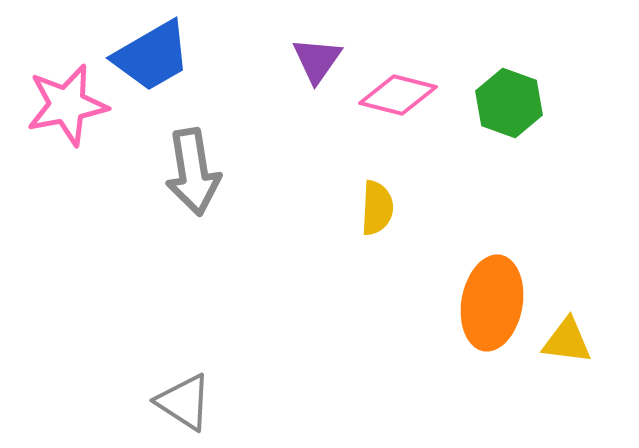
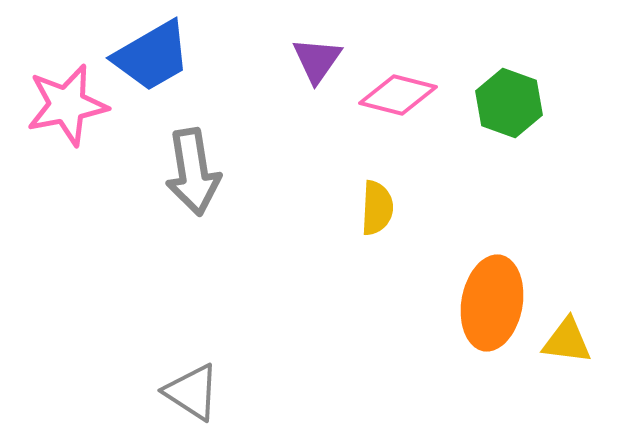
gray triangle: moved 8 px right, 10 px up
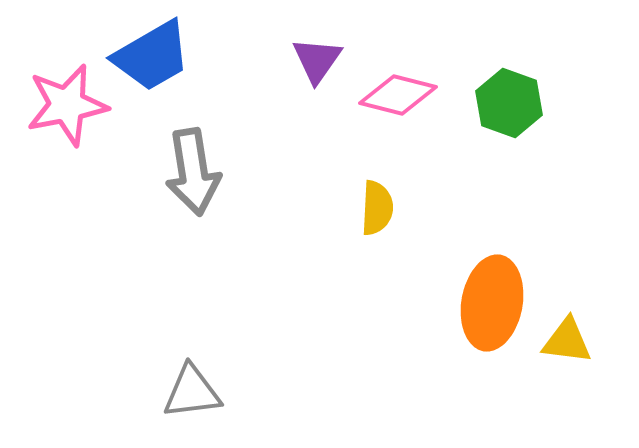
gray triangle: rotated 40 degrees counterclockwise
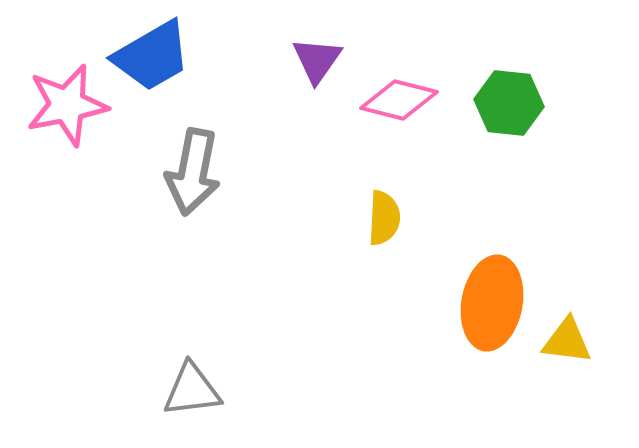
pink diamond: moved 1 px right, 5 px down
green hexagon: rotated 14 degrees counterclockwise
gray arrow: rotated 20 degrees clockwise
yellow semicircle: moved 7 px right, 10 px down
gray triangle: moved 2 px up
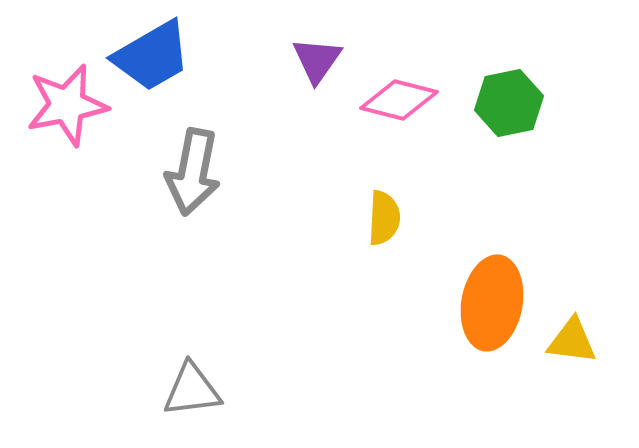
green hexagon: rotated 18 degrees counterclockwise
yellow triangle: moved 5 px right
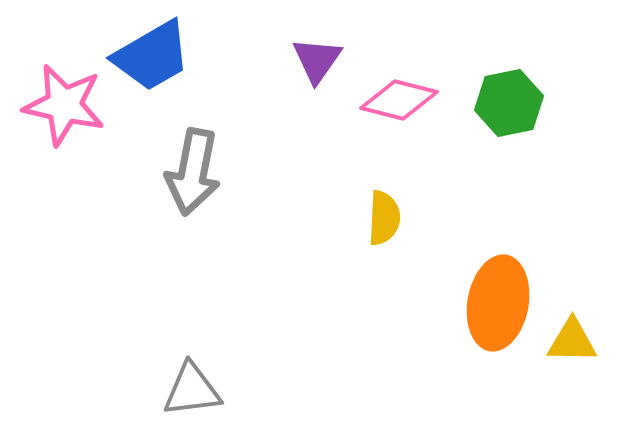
pink star: moved 3 px left; rotated 24 degrees clockwise
orange ellipse: moved 6 px right
yellow triangle: rotated 6 degrees counterclockwise
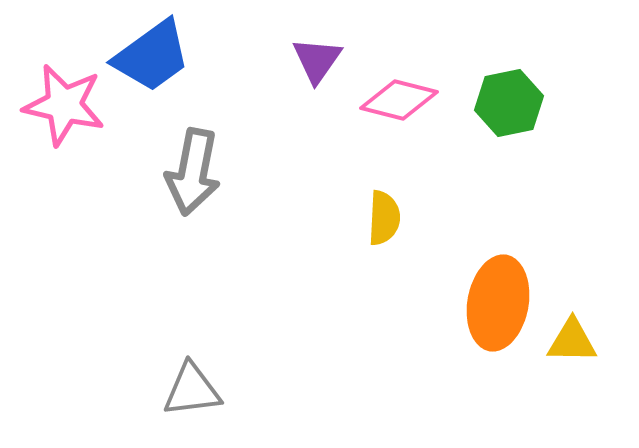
blue trapezoid: rotated 6 degrees counterclockwise
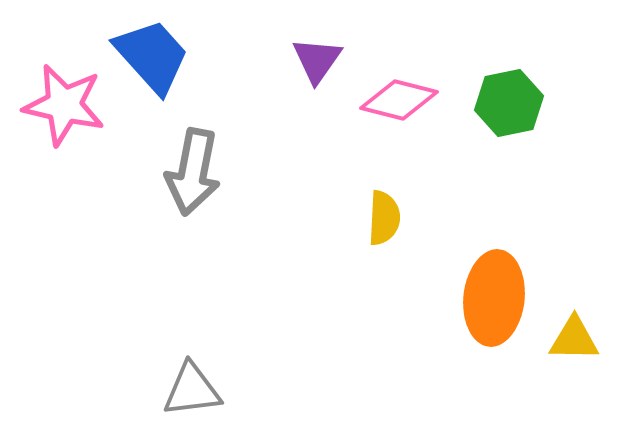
blue trapezoid: rotated 96 degrees counterclockwise
orange ellipse: moved 4 px left, 5 px up; rotated 4 degrees counterclockwise
yellow triangle: moved 2 px right, 2 px up
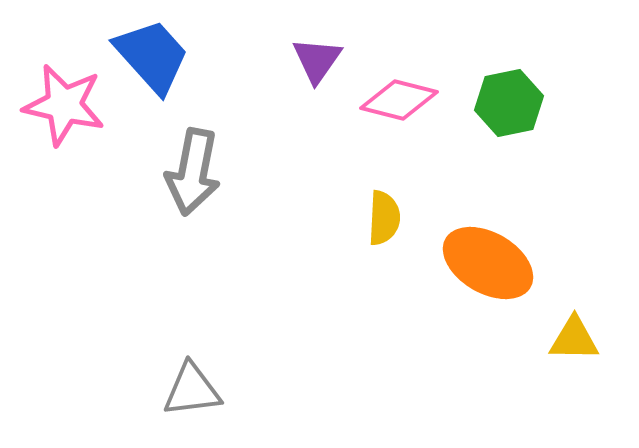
orange ellipse: moved 6 px left, 35 px up; rotated 66 degrees counterclockwise
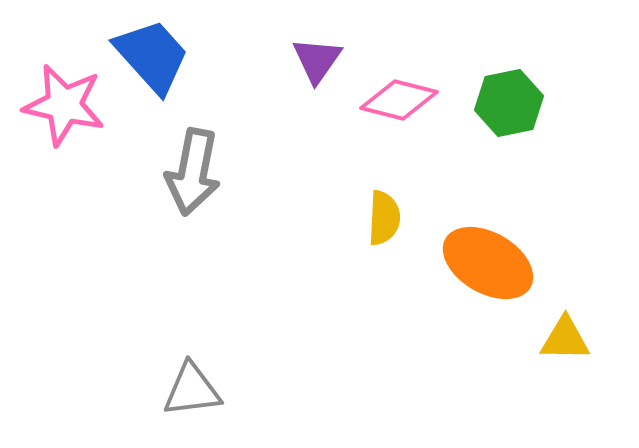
yellow triangle: moved 9 px left
